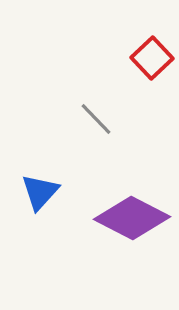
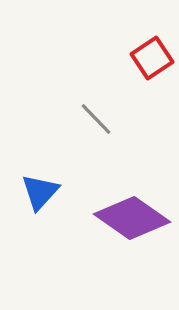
red square: rotated 9 degrees clockwise
purple diamond: rotated 8 degrees clockwise
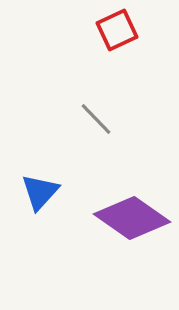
red square: moved 35 px left, 28 px up; rotated 9 degrees clockwise
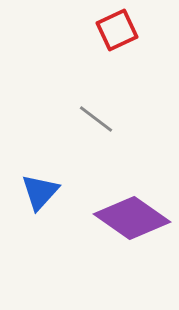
gray line: rotated 9 degrees counterclockwise
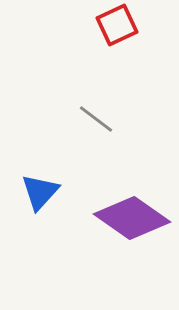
red square: moved 5 px up
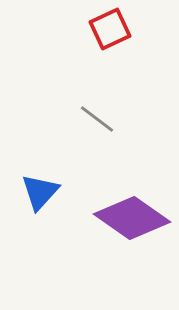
red square: moved 7 px left, 4 px down
gray line: moved 1 px right
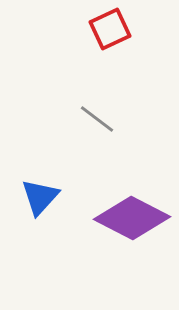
blue triangle: moved 5 px down
purple diamond: rotated 8 degrees counterclockwise
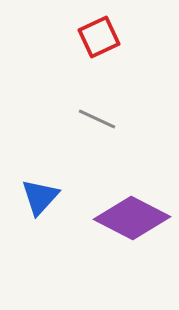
red square: moved 11 px left, 8 px down
gray line: rotated 12 degrees counterclockwise
